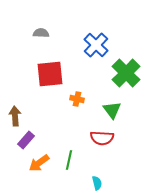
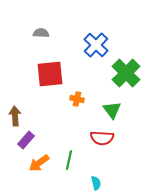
cyan semicircle: moved 1 px left
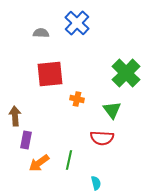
blue cross: moved 19 px left, 22 px up
purple rectangle: rotated 30 degrees counterclockwise
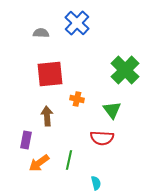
green cross: moved 1 px left, 3 px up
brown arrow: moved 32 px right
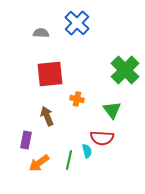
brown arrow: rotated 18 degrees counterclockwise
cyan semicircle: moved 9 px left, 32 px up
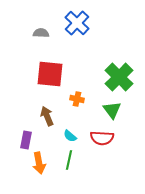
green cross: moved 6 px left, 7 px down
red square: rotated 12 degrees clockwise
cyan semicircle: moved 17 px left, 15 px up; rotated 144 degrees clockwise
orange arrow: rotated 65 degrees counterclockwise
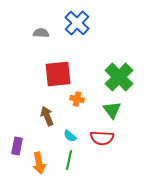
red square: moved 8 px right; rotated 12 degrees counterclockwise
purple rectangle: moved 9 px left, 6 px down
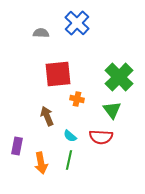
red semicircle: moved 1 px left, 1 px up
orange arrow: moved 2 px right
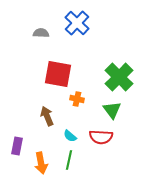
red square: rotated 16 degrees clockwise
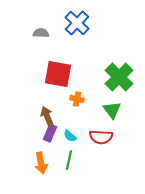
purple rectangle: moved 33 px right, 13 px up; rotated 12 degrees clockwise
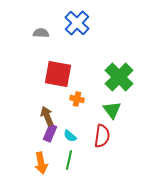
red semicircle: moved 1 px right, 1 px up; rotated 85 degrees counterclockwise
